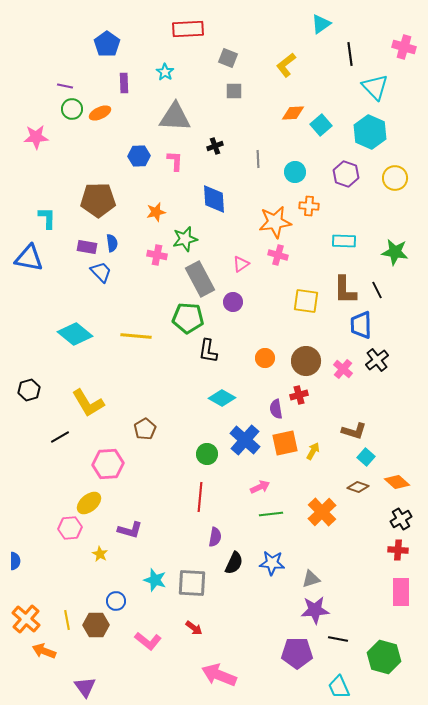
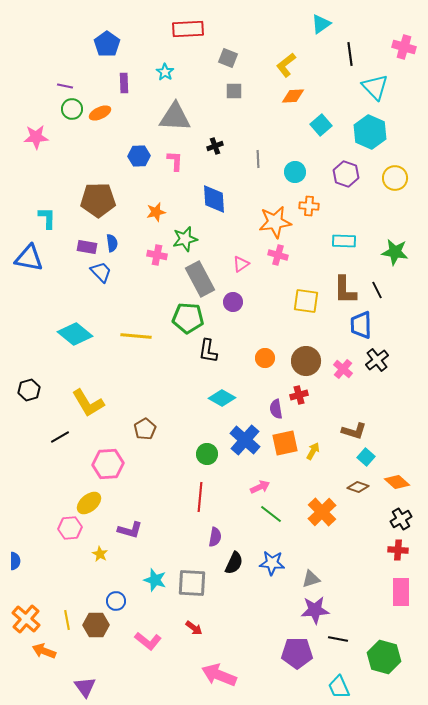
orange diamond at (293, 113): moved 17 px up
green line at (271, 514): rotated 45 degrees clockwise
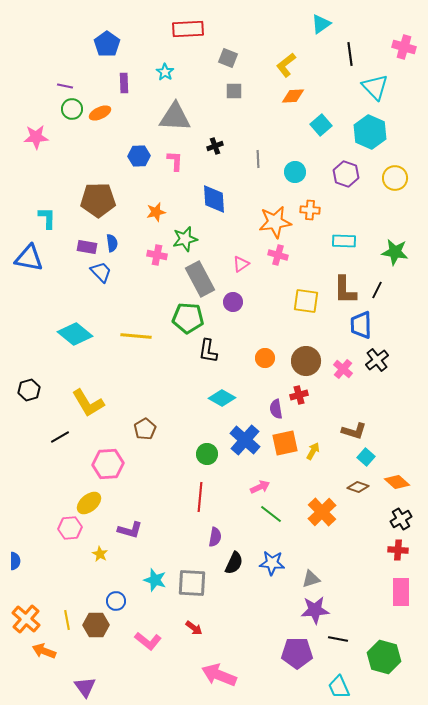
orange cross at (309, 206): moved 1 px right, 4 px down
black line at (377, 290): rotated 54 degrees clockwise
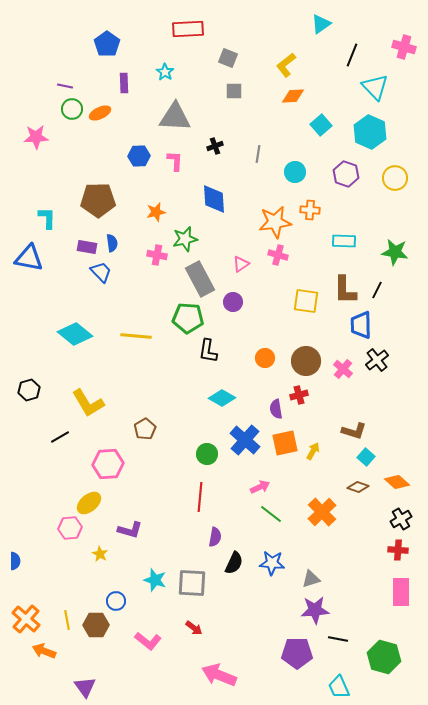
black line at (350, 54): moved 2 px right, 1 px down; rotated 30 degrees clockwise
gray line at (258, 159): moved 5 px up; rotated 12 degrees clockwise
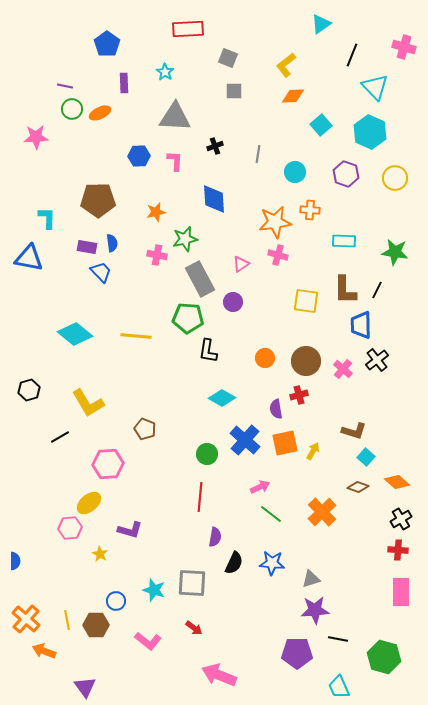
brown pentagon at (145, 429): rotated 20 degrees counterclockwise
cyan star at (155, 580): moved 1 px left, 10 px down
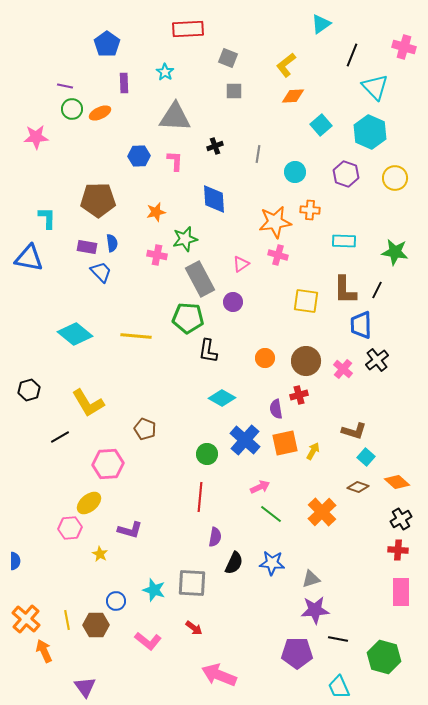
orange arrow at (44, 651): rotated 45 degrees clockwise
